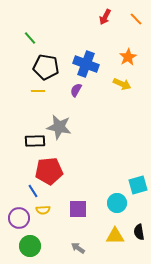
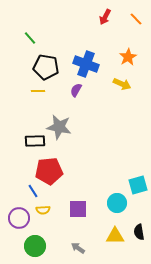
green circle: moved 5 px right
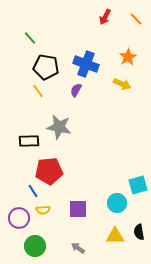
yellow line: rotated 56 degrees clockwise
black rectangle: moved 6 px left
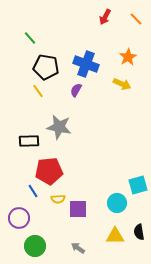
yellow semicircle: moved 15 px right, 11 px up
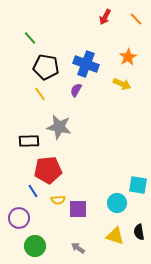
yellow line: moved 2 px right, 3 px down
red pentagon: moved 1 px left, 1 px up
cyan square: rotated 24 degrees clockwise
yellow semicircle: moved 1 px down
yellow triangle: rotated 18 degrees clockwise
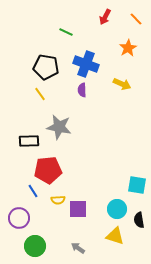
green line: moved 36 px right, 6 px up; rotated 24 degrees counterclockwise
orange star: moved 9 px up
purple semicircle: moved 6 px right; rotated 32 degrees counterclockwise
cyan square: moved 1 px left
cyan circle: moved 6 px down
black semicircle: moved 12 px up
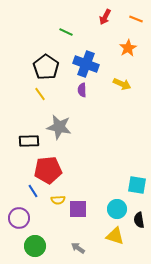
orange line: rotated 24 degrees counterclockwise
black pentagon: rotated 25 degrees clockwise
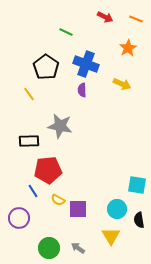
red arrow: rotated 91 degrees counterclockwise
yellow line: moved 11 px left
gray star: moved 1 px right, 1 px up
yellow semicircle: rotated 32 degrees clockwise
yellow triangle: moved 4 px left; rotated 42 degrees clockwise
green circle: moved 14 px right, 2 px down
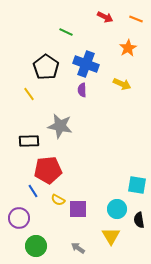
green circle: moved 13 px left, 2 px up
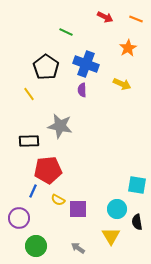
blue line: rotated 56 degrees clockwise
black semicircle: moved 2 px left, 2 px down
